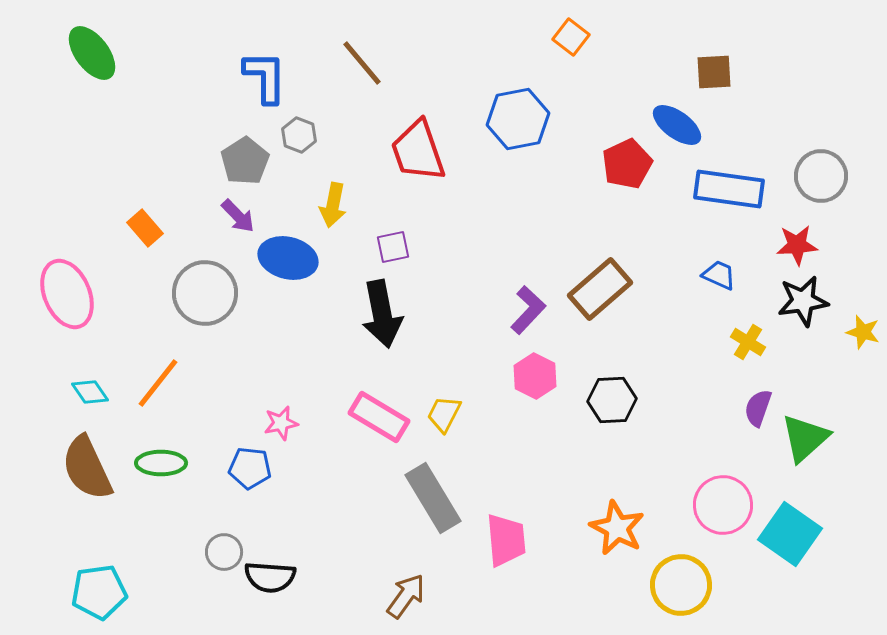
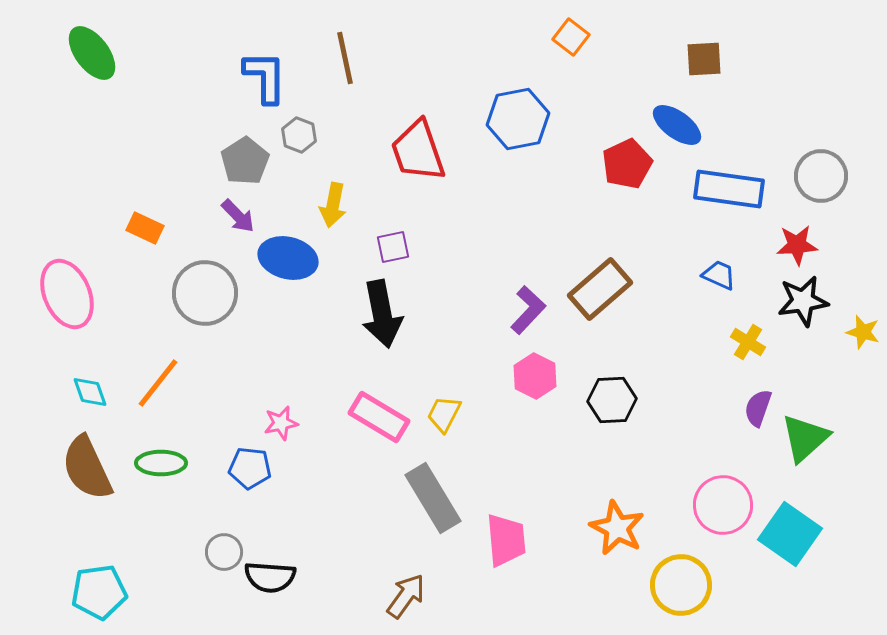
brown line at (362, 63): moved 17 px left, 5 px up; rotated 28 degrees clockwise
brown square at (714, 72): moved 10 px left, 13 px up
orange rectangle at (145, 228): rotated 24 degrees counterclockwise
cyan diamond at (90, 392): rotated 15 degrees clockwise
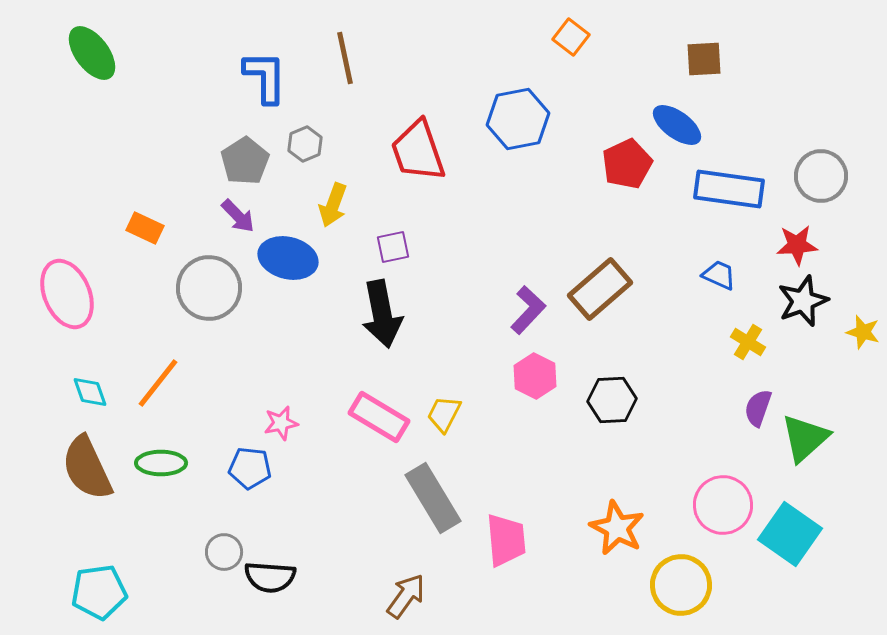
gray hexagon at (299, 135): moved 6 px right, 9 px down; rotated 16 degrees clockwise
yellow arrow at (333, 205): rotated 9 degrees clockwise
gray circle at (205, 293): moved 4 px right, 5 px up
black star at (803, 301): rotated 12 degrees counterclockwise
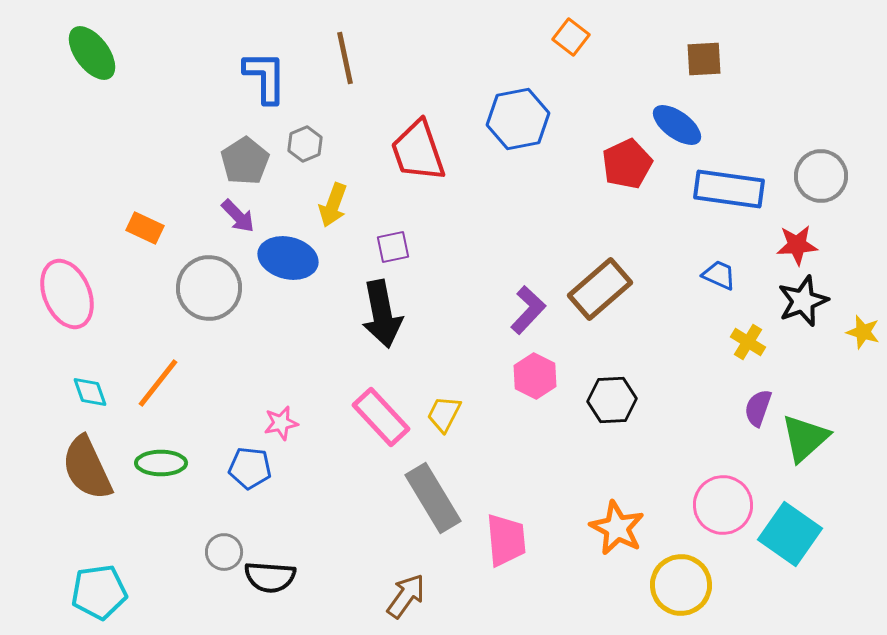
pink rectangle at (379, 417): moved 2 px right; rotated 16 degrees clockwise
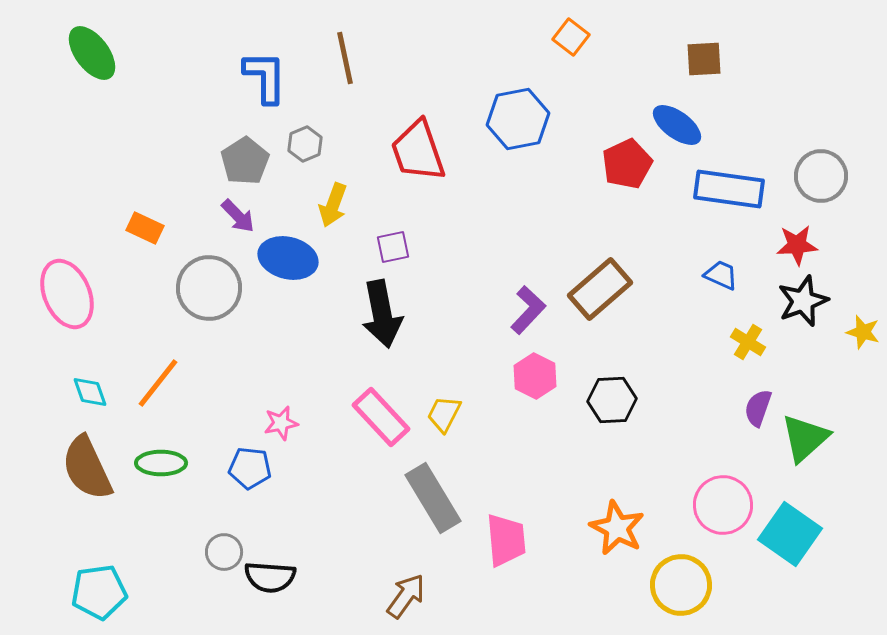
blue trapezoid at (719, 275): moved 2 px right
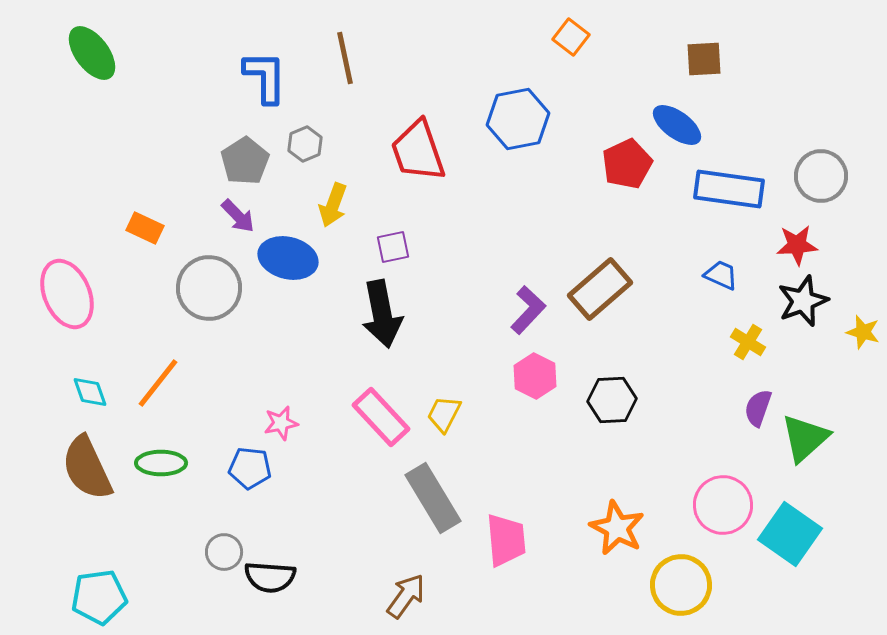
cyan pentagon at (99, 592): moved 5 px down
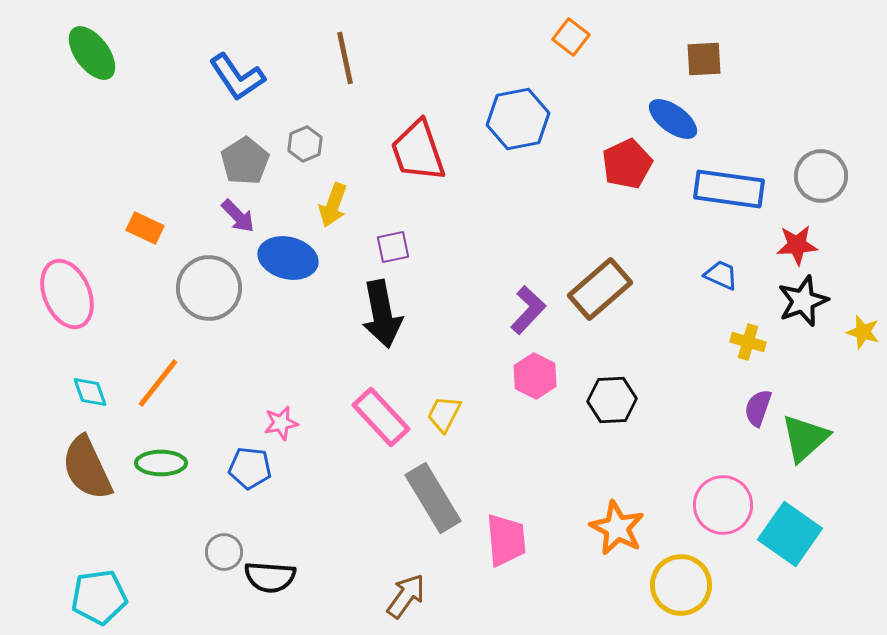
blue L-shape at (265, 77): moved 28 px left; rotated 146 degrees clockwise
blue ellipse at (677, 125): moved 4 px left, 6 px up
yellow cross at (748, 342): rotated 16 degrees counterclockwise
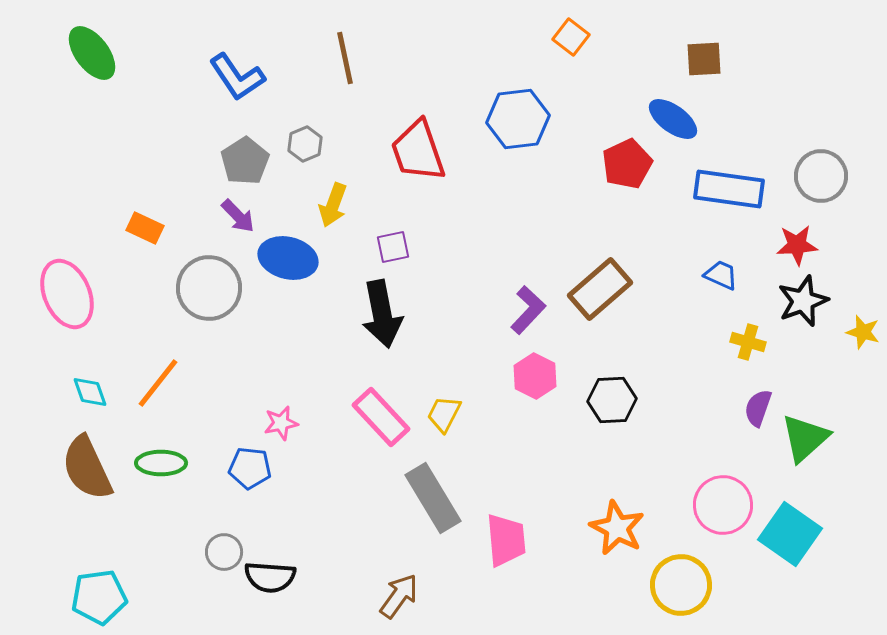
blue hexagon at (518, 119): rotated 4 degrees clockwise
brown arrow at (406, 596): moved 7 px left
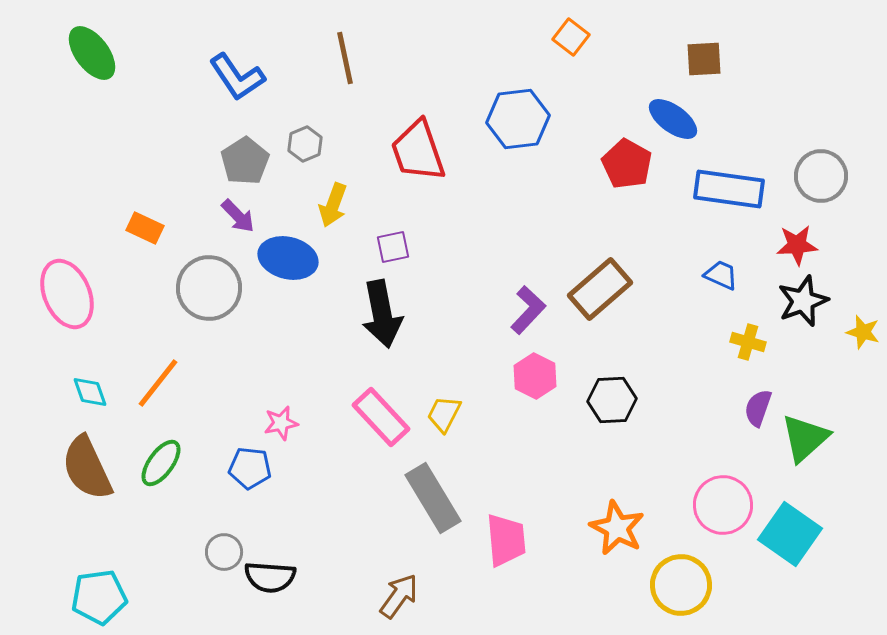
red pentagon at (627, 164): rotated 18 degrees counterclockwise
green ellipse at (161, 463): rotated 54 degrees counterclockwise
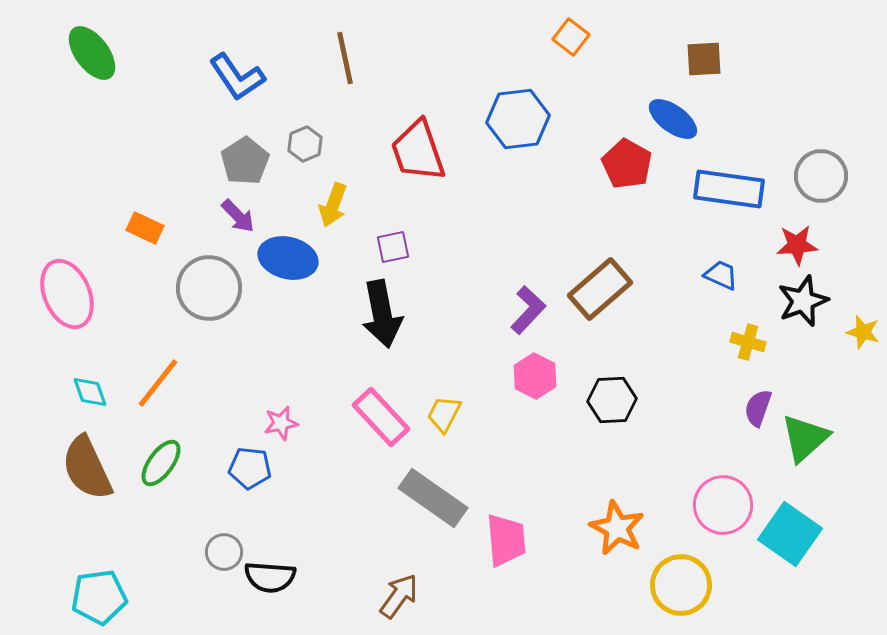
gray rectangle at (433, 498): rotated 24 degrees counterclockwise
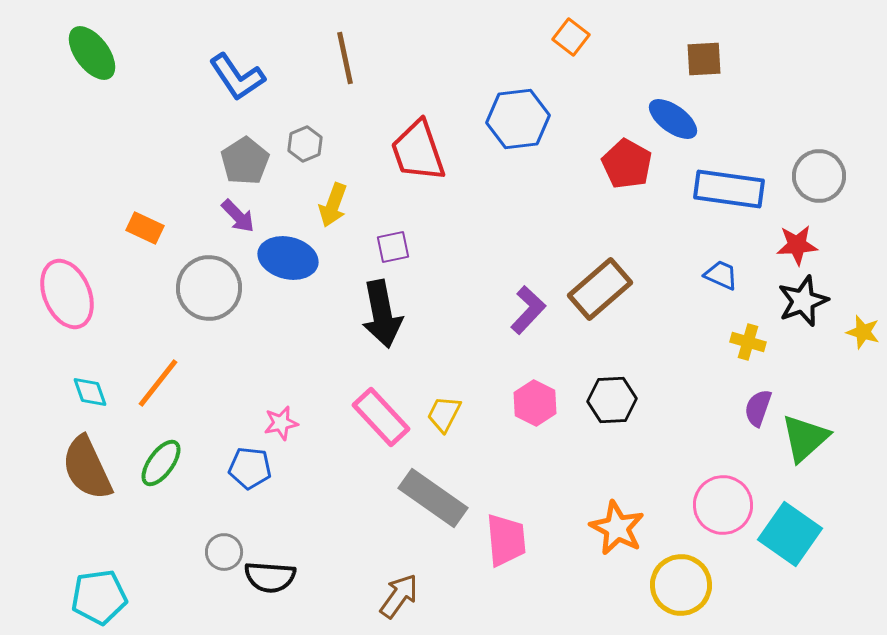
gray circle at (821, 176): moved 2 px left
pink hexagon at (535, 376): moved 27 px down
